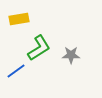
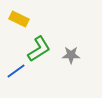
yellow rectangle: rotated 36 degrees clockwise
green L-shape: moved 1 px down
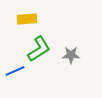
yellow rectangle: moved 8 px right; rotated 30 degrees counterclockwise
blue line: moved 1 px left; rotated 12 degrees clockwise
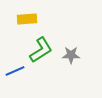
green L-shape: moved 2 px right, 1 px down
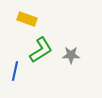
yellow rectangle: rotated 24 degrees clockwise
blue line: rotated 54 degrees counterclockwise
